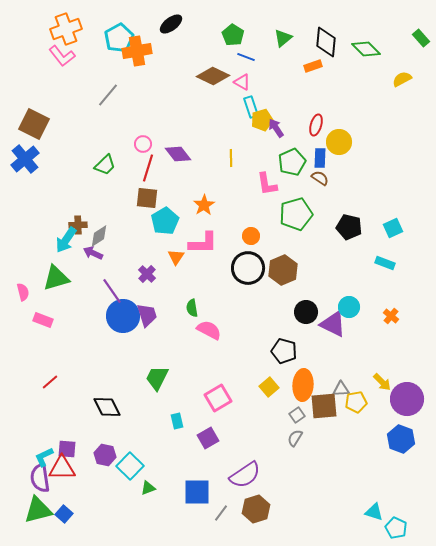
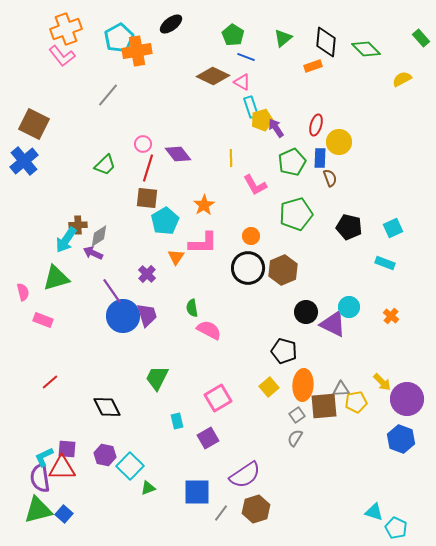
blue cross at (25, 159): moved 1 px left, 2 px down
brown semicircle at (320, 178): moved 10 px right; rotated 36 degrees clockwise
pink L-shape at (267, 184): moved 12 px left, 1 px down; rotated 20 degrees counterclockwise
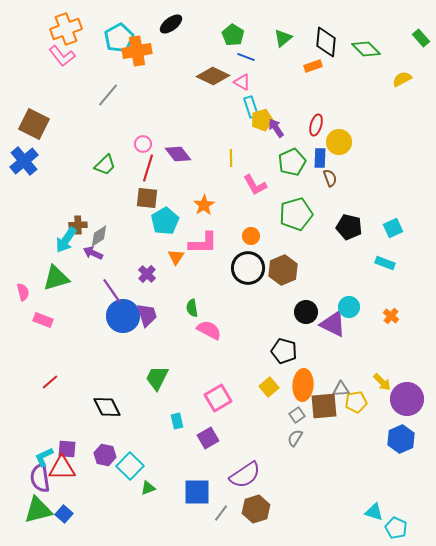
blue hexagon at (401, 439): rotated 16 degrees clockwise
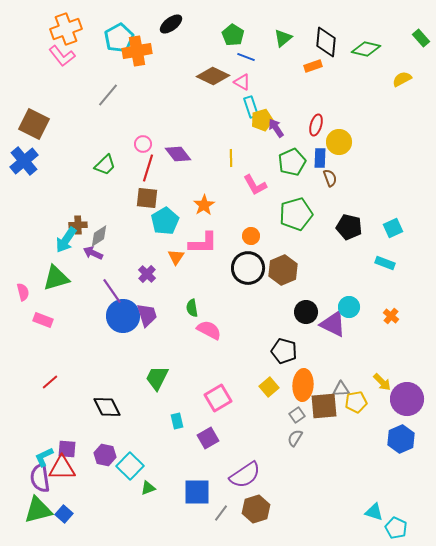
green diamond at (366, 49): rotated 32 degrees counterclockwise
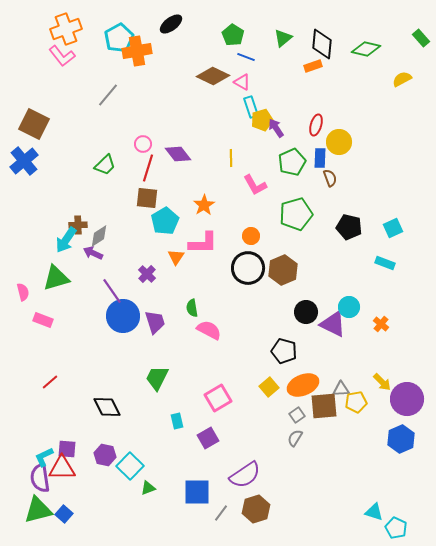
black diamond at (326, 42): moved 4 px left, 2 px down
purple trapezoid at (147, 315): moved 8 px right, 7 px down
orange cross at (391, 316): moved 10 px left, 8 px down
orange ellipse at (303, 385): rotated 64 degrees clockwise
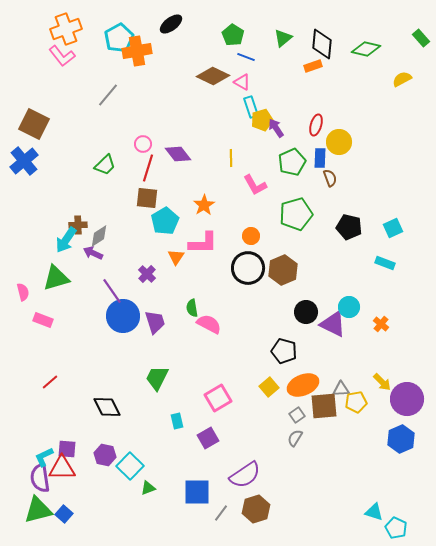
pink semicircle at (209, 330): moved 6 px up
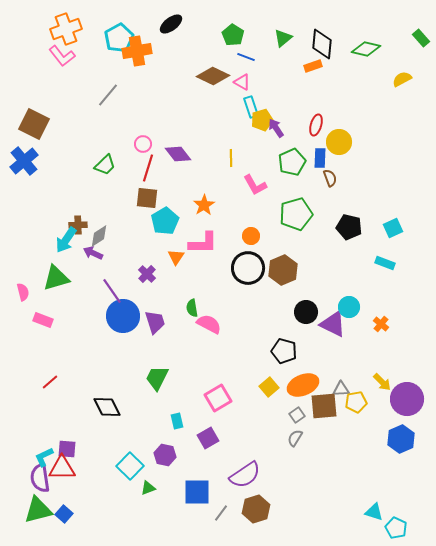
purple hexagon at (105, 455): moved 60 px right
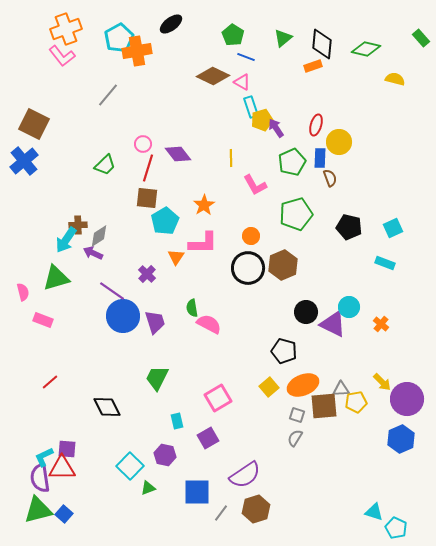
yellow semicircle at (402, 79): moved 7 px left; rotated 42 degrees clockwise
brown hexagon at (283, 270): moved 5 px up
purple line at (112, 291): rotated 20 degrees counterclockwise
gray square at (297, 415): rotated 35 degrees counterclockwise
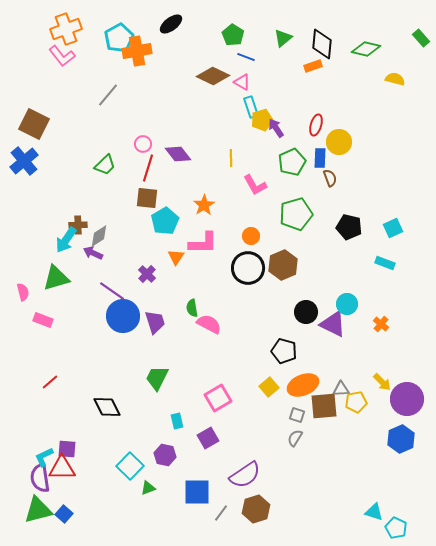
cyan circle at (349, 307): moved 2 px left, 3 px up
